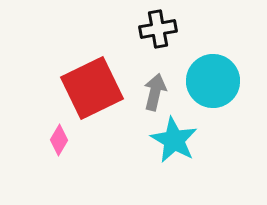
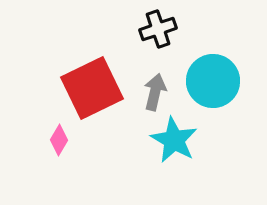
black cross: rotated 9 degrees counterclockwise
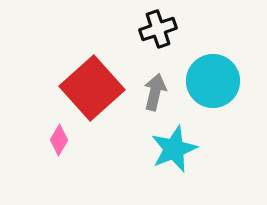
red square: rotated 16 degrees counterclockwise
cyan star: moved 9 px down; rotated 21 degrees clockwise
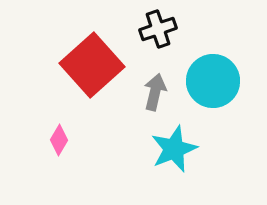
red square: moved 23 px up
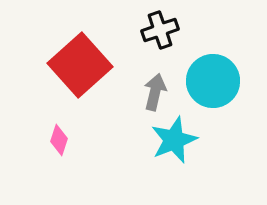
black cross: moved 2 px right, 1 px down
red square: moved 12 px left
pink diamond: rotated 12 degrees counterclockwise
cyan star: moved 9 px up
